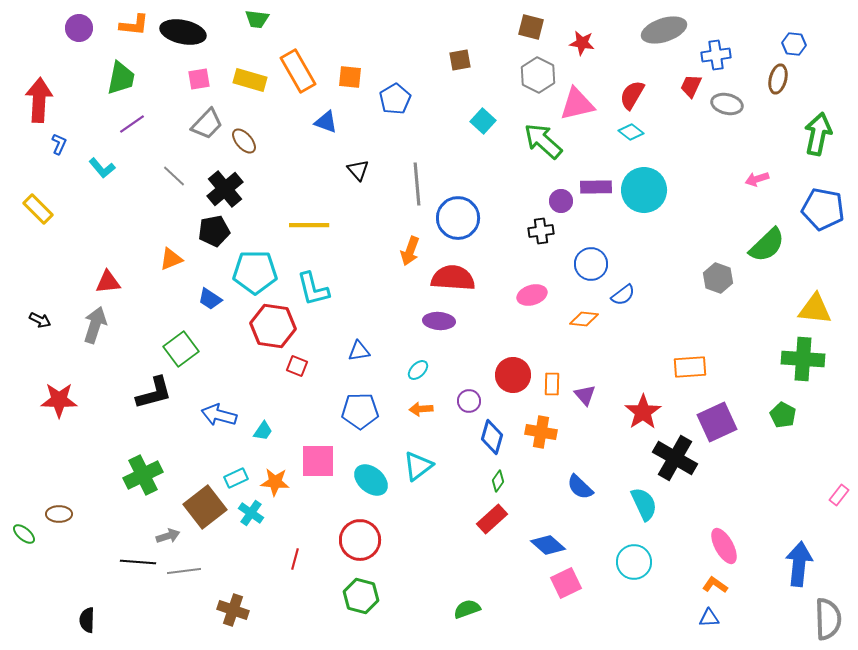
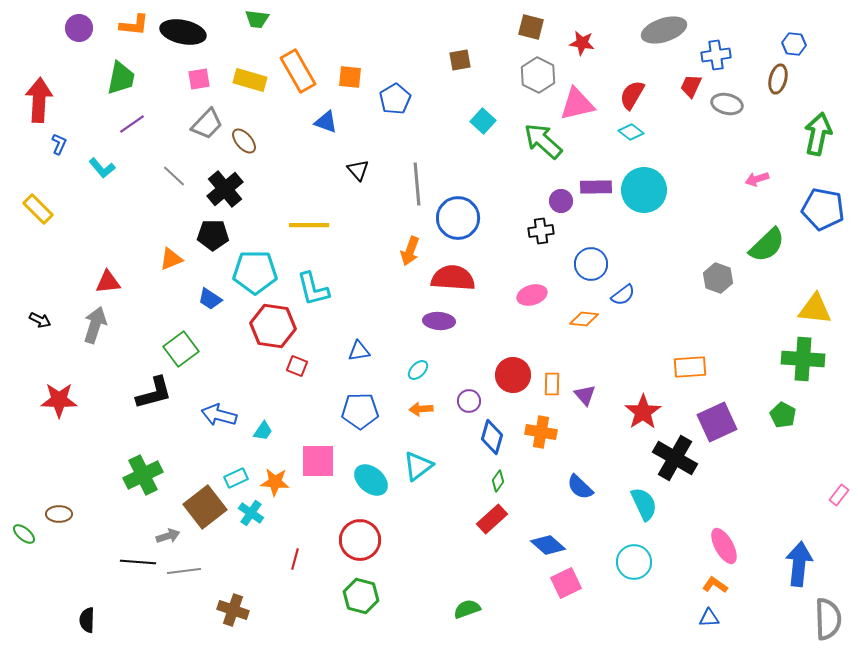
black pentagon at (214, 231): moved 1 px left, 4 px down; rotated 12 degrees clockwise
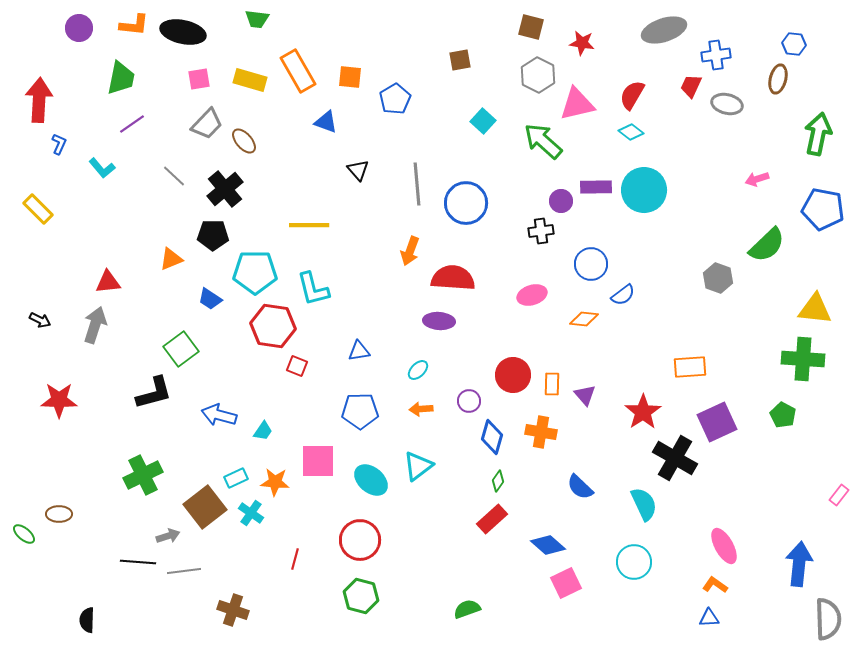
blue circle at (458, 218): moved 8 px right, 15 px up
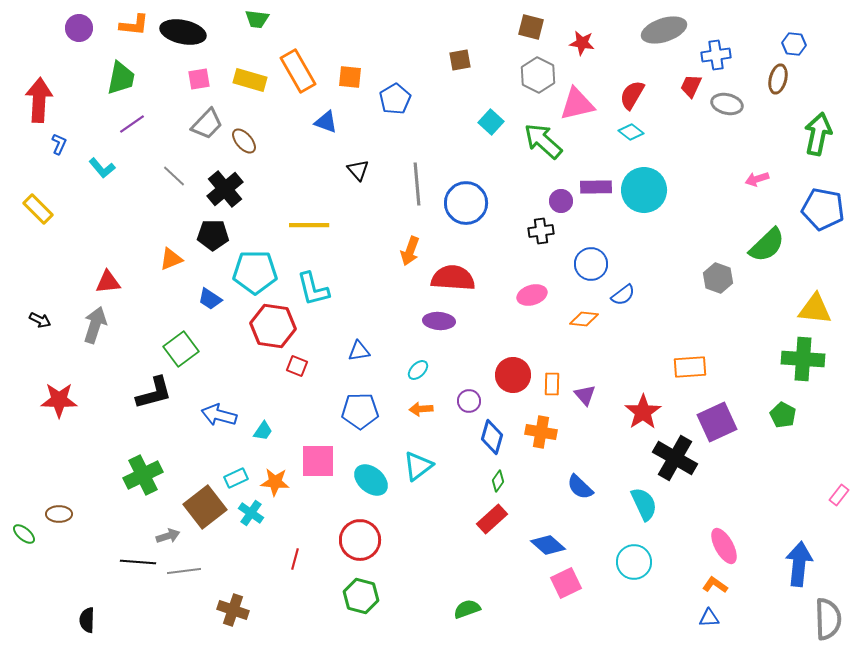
cyan square at (483, 121): moved 8 px right, 1 px down
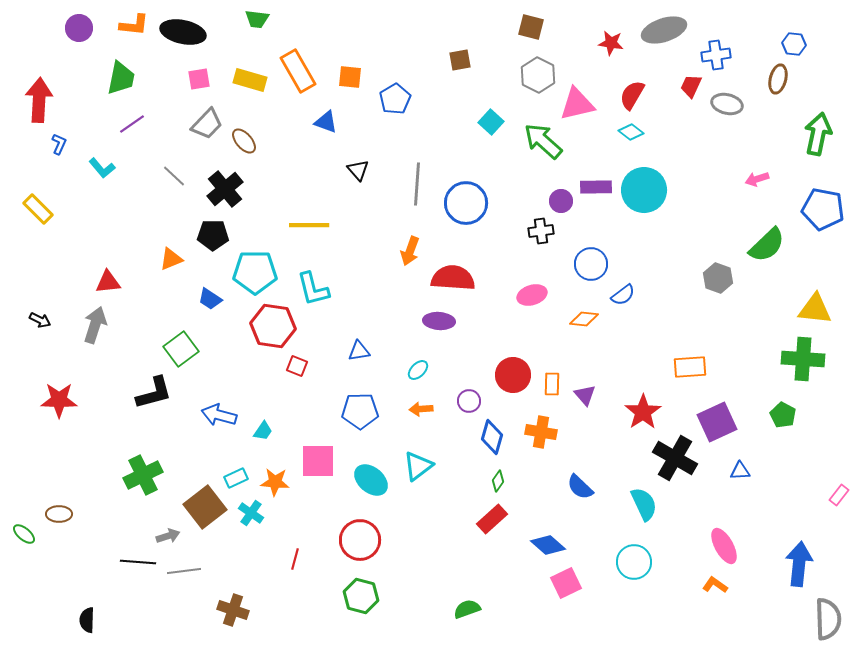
red star at (582, 43): moved 29 px right
gray line at (417, 184): rotated 9 degrees clockwise
blue triangle at (709, 618): moved 31 px right, 147 px up
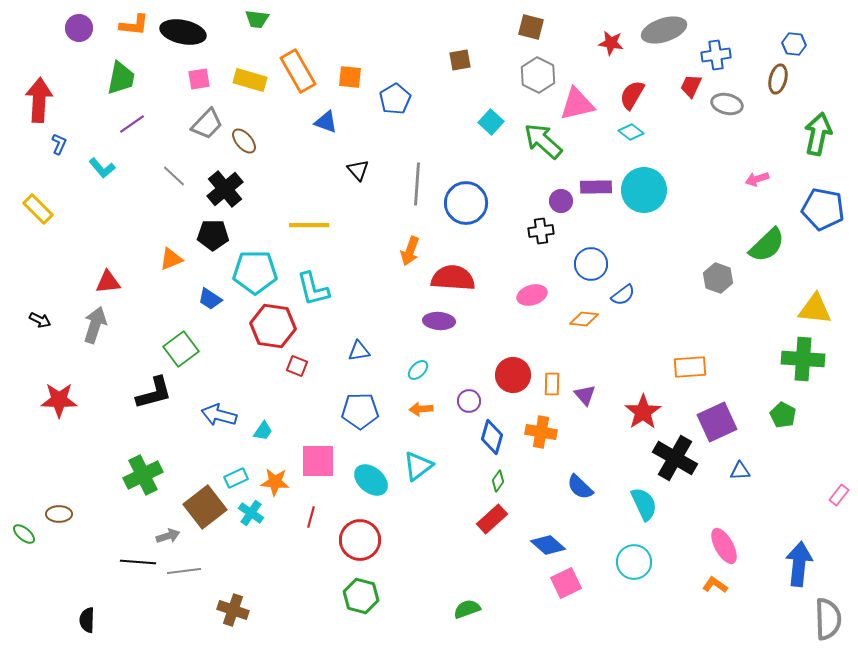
red line at (295, 559): moved 16 px right, 42 px up
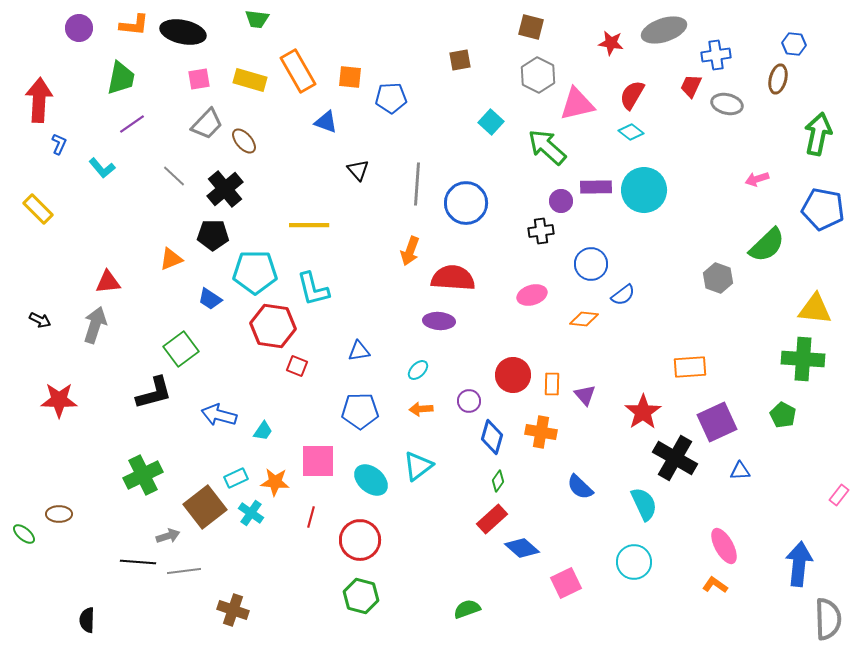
blue pentagon at (395, 99): moved 4 px left, 1 px up; rotated 28 degrees clockwise
green arrow at (543, 141): moved 4 px right, 6 px down
blue diamond at (548, 545): moved 26 px left, 3 px down
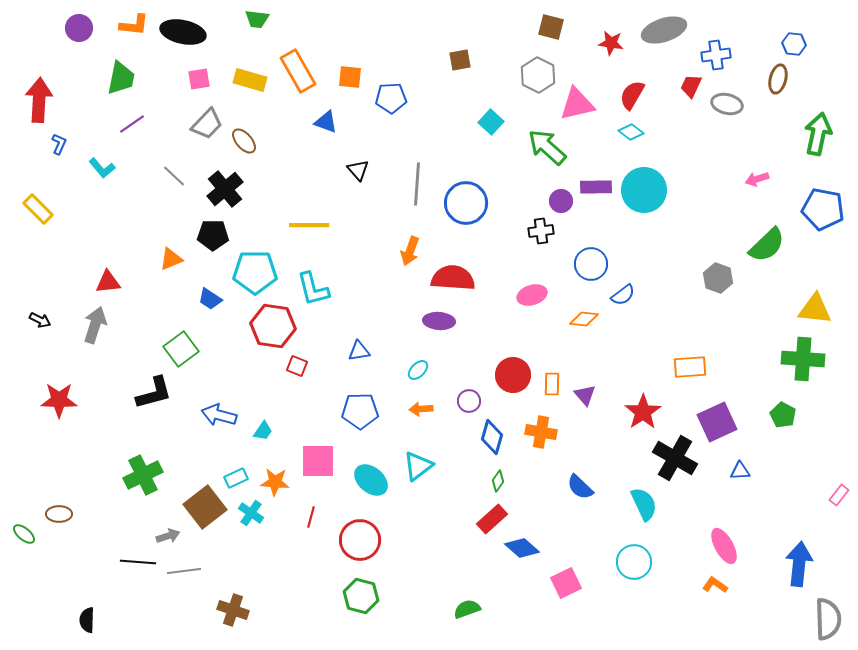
brown square at (531, 27): moved 20 px right
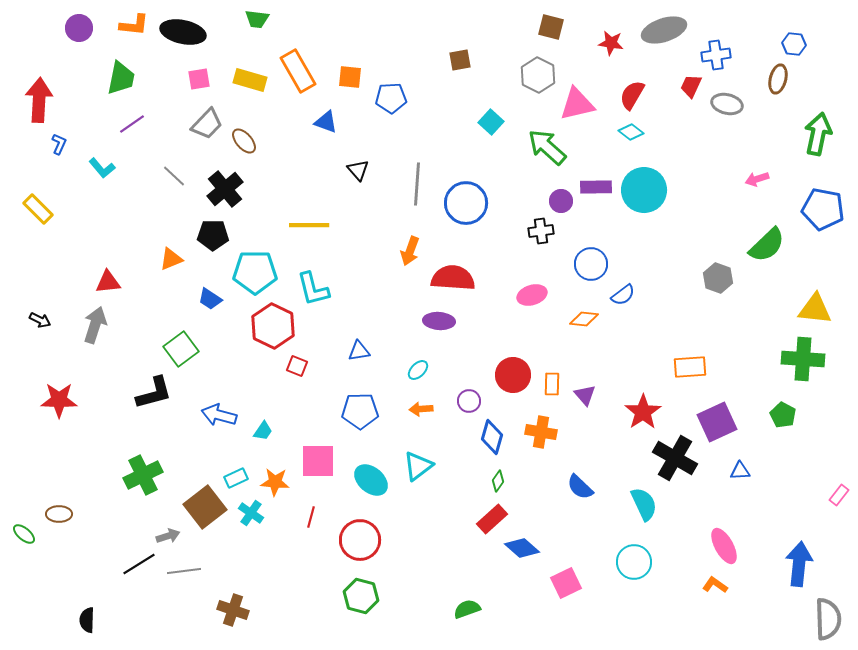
red hexagon at (273, 326): rotated 18 degrees clockwise
black line at (138, 562): moved 1 px right, 2 px down; rotated 36 degrees counterclockwise
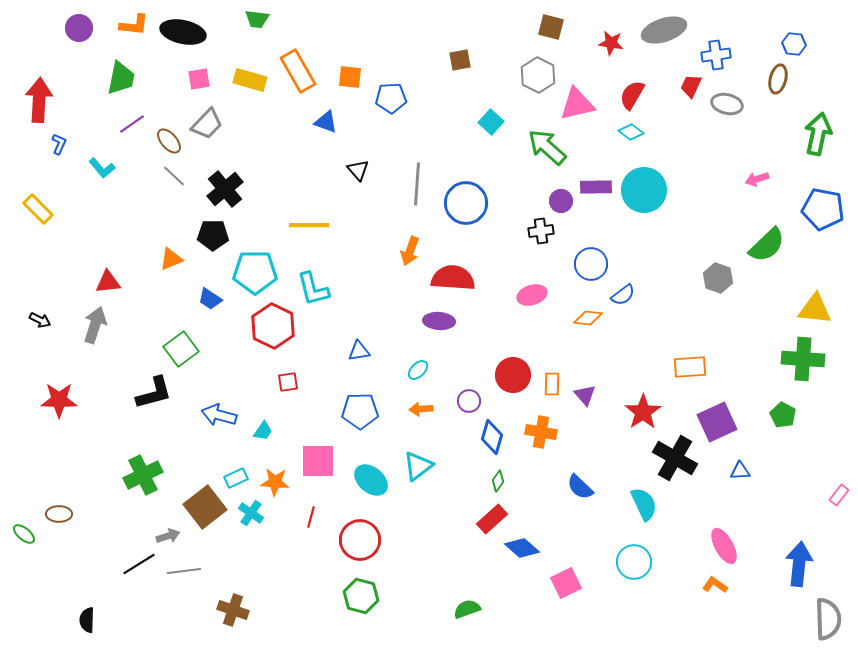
brown ellipse at (244, 141): moved 75 px left
orange diamond at (584, 319): moved 4 px right, 1 px up
red square at (297, 366): moved 9 px left, 16 px down; rotated 30 degrees counterclockwise
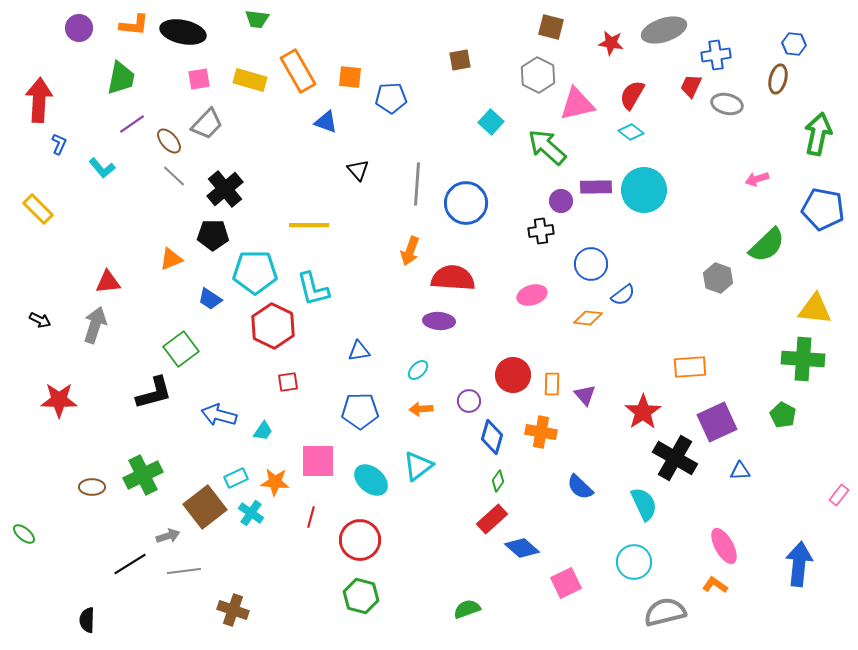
brown ellipse at (59, 514): moved 33 px right, 27 px up
black line at (139, 564): moved 9 px left
gray semicircle at (828, 619): moved 163 px left, 7 px up; rotated 102 degrees counterclockwise
